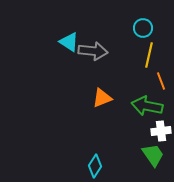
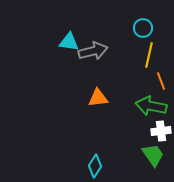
cyan triangle: rotated 25 degrees counterclockwise
gray arrow: rotated 20 degrees counterclockwise
orange triangle: moved 4 px left; rotated 15 degrees clockwise
green arrow: moved 4 px right
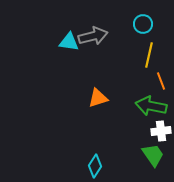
cyan circle: moved 4 px up
gray arrow: moved 15 px up
orange triangle: rotated 10 degrees counterclockwise
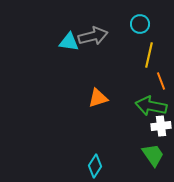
cyan circle: moved 3 px left
white cross: moved 5 px up
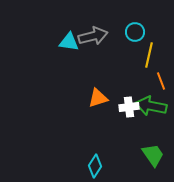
cyan circle: moved 5 px left, 8 px down
white cross: moved 32 px left, 19 px up
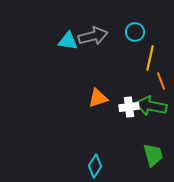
cyan triangle: moved 1 px left, 1 px up
yellow line: moved 1 px right, 3 px down
green trapezoid: rotated 20 degrees clockwise
